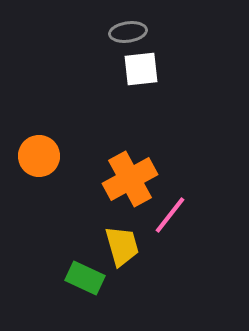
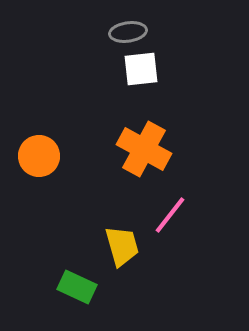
orange cross: moved 14 px right, 30 px up; rotated 32 degrees counterclockwise
green rectangle: moved 8 px left, 9 px down
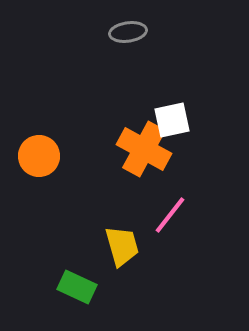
white square: moved 31 px right, 51 px down; rotated 6 degrees counterclockwise
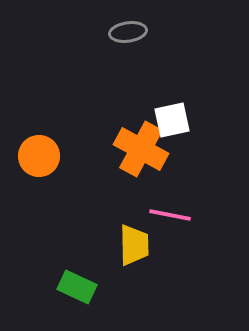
orange cross: moved 3 px left
pink line: rotated 63 degrees clockwise
yellow trapezoid: moved 12 px right, 1 px up; rotated 15 degrees clockwise
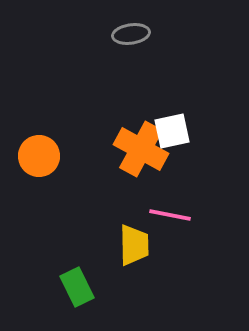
gray ellipse: moved 3 px right, 2 px down
white square: moved 11 px down
green rectangle: rotated 39 degrees clockwise
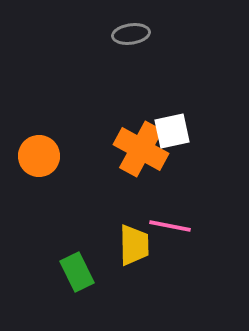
pink line: moved 11 px down
green rectangle: moved 15 px up
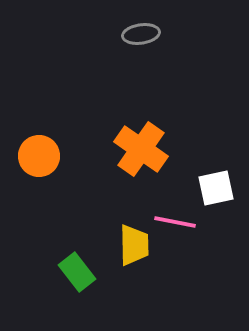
gray ellipse: moved 10 px right
white square: moved 44 px right, 57 px down
orange cross: rotated 6 degrees clockwise
pink line: moved 5 px right, 4 px up
green rectangle: rotated 12 degrees counterclockwise
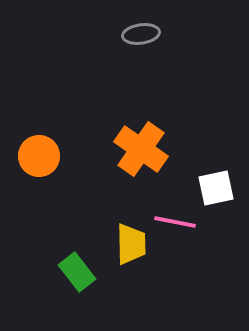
yellow trapezoid: moved 3 px left, 1 px up
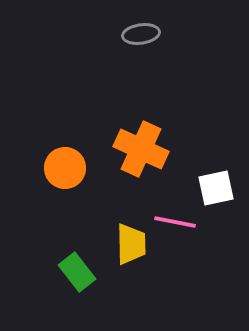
orange cross: rotated 10 degrees counterclockwise
orange circle: moved 26 px right, 12 px down
